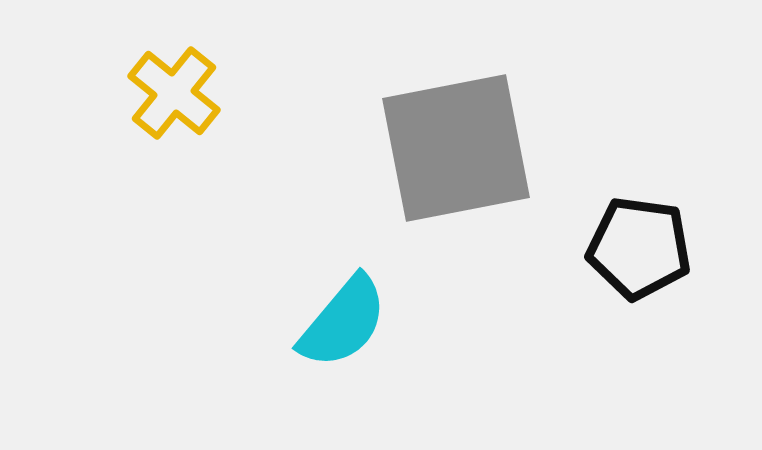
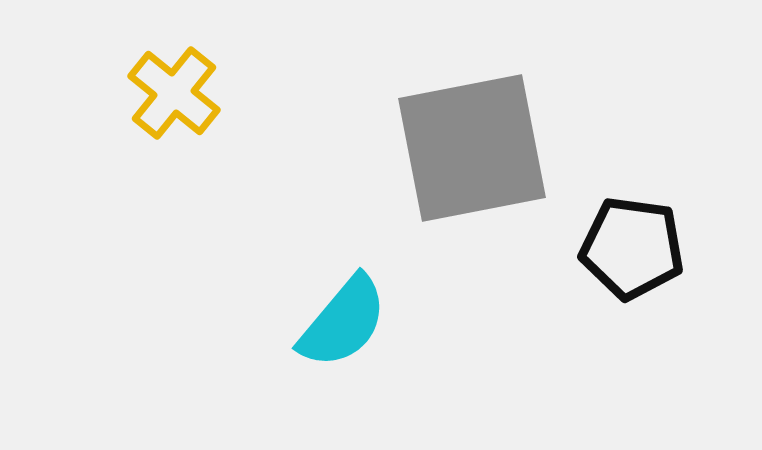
gray square: moved 16 px right
black pentagon: moved 7 px left
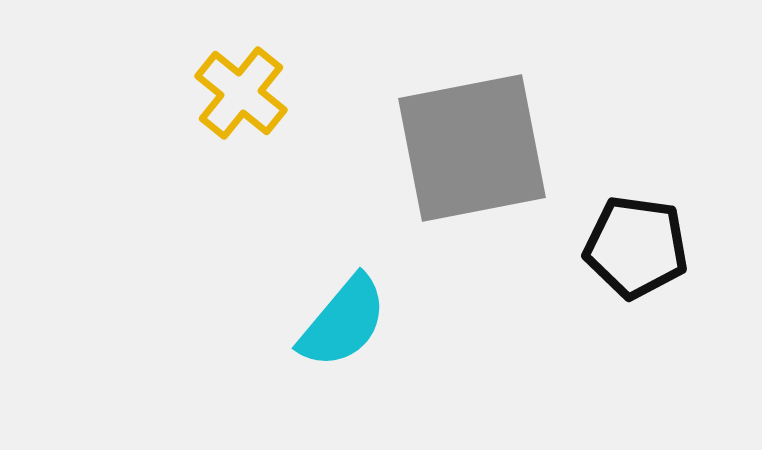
yellow cross: moved 67 px right
black pentagon: moved 4 px right, 1 px up
